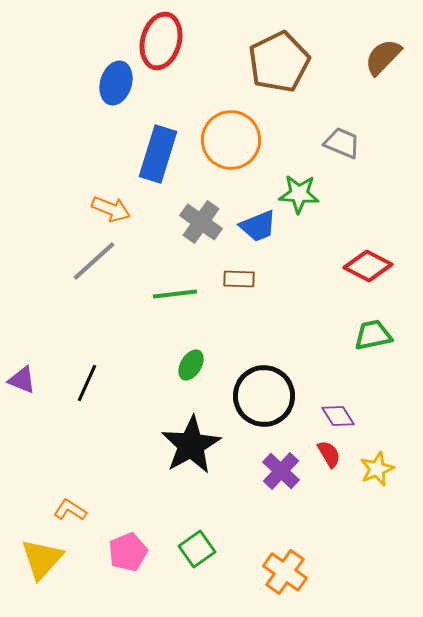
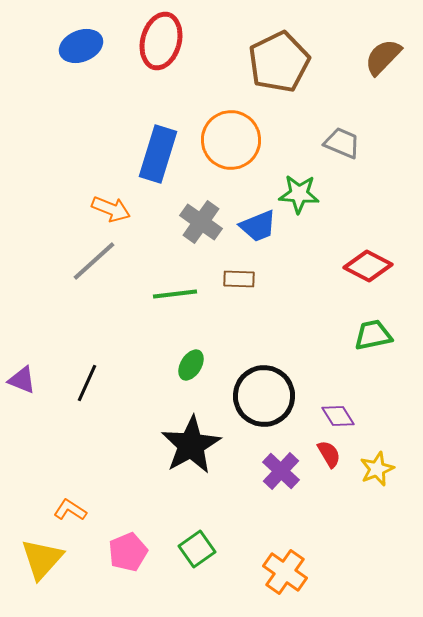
blue ellipse: moved 35 px left, 37 px up; rotated 51 degrees clockwise
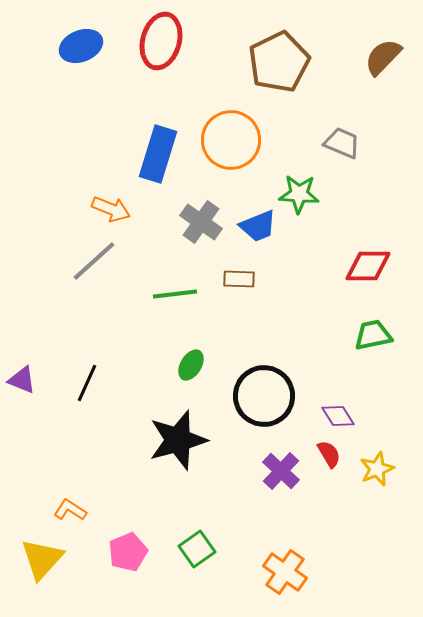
red diamond: rotated 27 degrees counterclockwise
black star: moved 13 px left, 5 px up; rotated 14 degrees clockwise
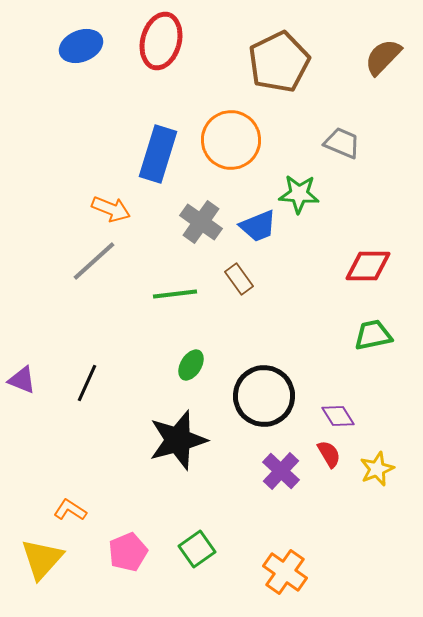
brown rectangle: rotated 52 degrees clockwise
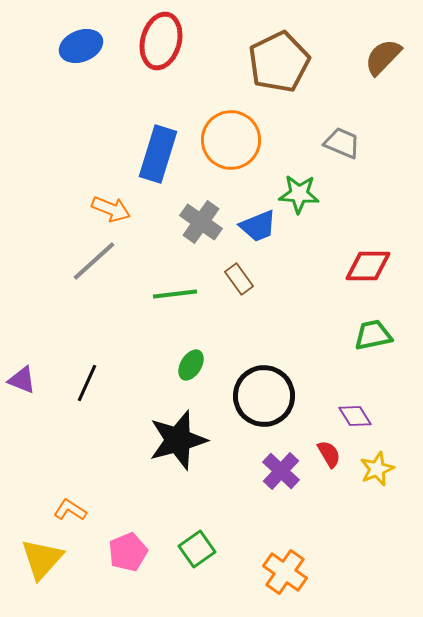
purple diamond: moved 17 px right
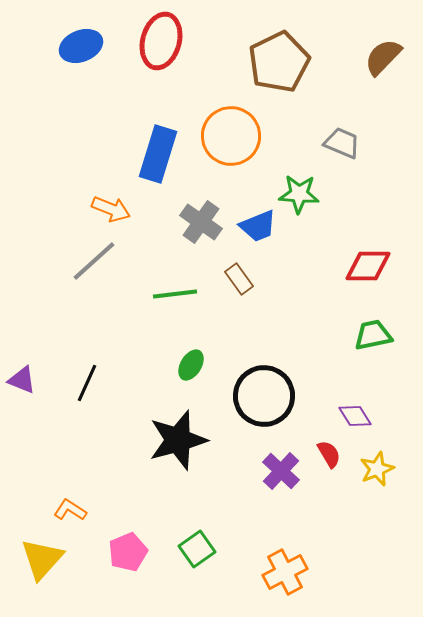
orange circle: moved 4 px up
orange cross: rotated 27 degrees clockwise
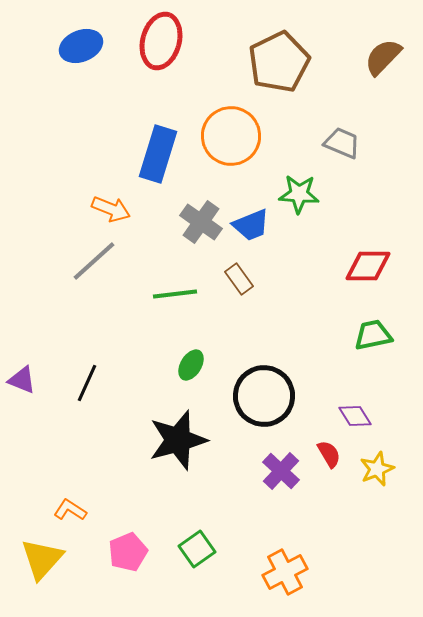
blue trapezoid: moved 7 px left, 1 px up
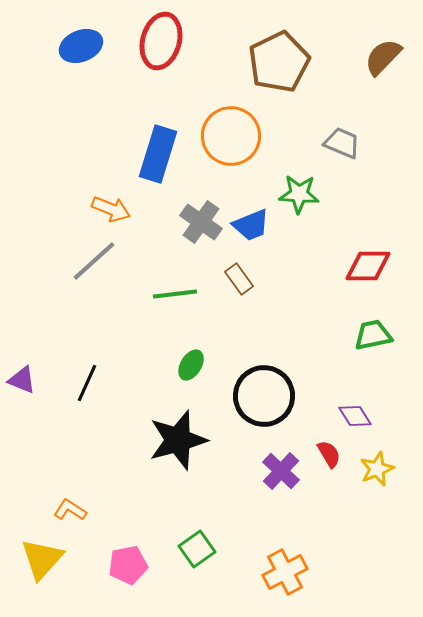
pink pentagon: moved 13 px down; rotated 12 degrees clockwise
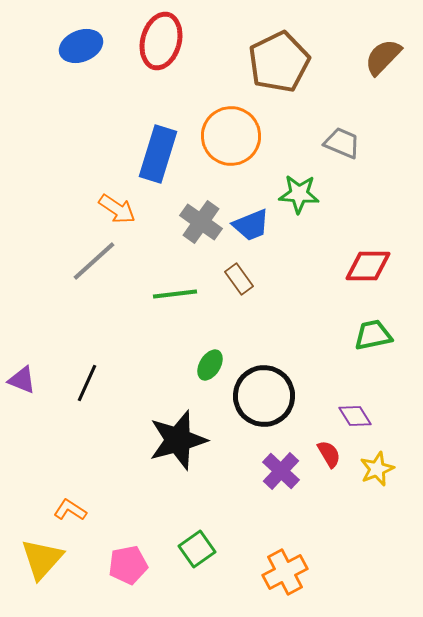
orange arrow: moved 6 px right; rotated 12 degrees clockwise
green ellipse: moved 19 px right
